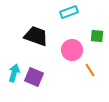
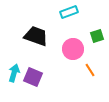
green square: rotated 24 degrees counterclockwise
pink circle: moved 1 px right, 1 px up
purple square: moved 1 px left
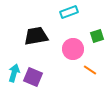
black trapezoid: rotated 30 degrees counterclockwise
orange line: rotated 24 degrees counterclockwise
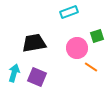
black trapezoid: moved 2 px left, 7 px down
pink circle: moved 4 px right, 1 px up
orange line: moved 1 px right, 3 px up
purple square: moved 4 px right
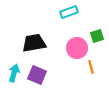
orange line: rotated 40 degrees clockwise
purple square: moved 2 px up
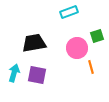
purple square: rotated 12 degrees counterclockwise
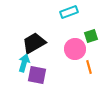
green square: moved 6 px left
black trapezoid: rotated 20 degrees counterclockwise
pink circle: moved 2 px left, 1 px down
orange line: moved 2 px left
cyan arrow: moved 10 px right, 10 px up
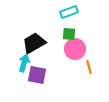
green square: moved 22 px left, 2 px up; rotated 24 degrees clockwise
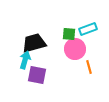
cyan rectangle: moved 19 px right, 17 px down
black trapezoid: rotated 15 degrees clockwise
cyan arrow: moved 1 px right, 3 px up
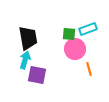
black trapezoid: moved 6 px left, 5 px up; rotated 95 degrees clockwise
orange line: moved 2 px down
